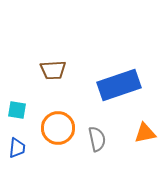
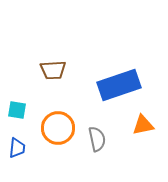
orange triangle: moved 2 px left, 8 px up
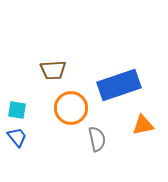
orange circle: moved 13 px right, 20 px up
blue trapezoid: moved 11 px up; rotated 45 degrees counterclockwise
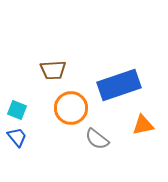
cyan square: rotated 12 degrees clockwise
gray semicircle: rotated 140 degrees clockwise
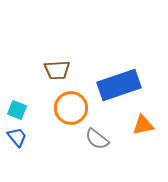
brown trapezoid: moved 4 px right
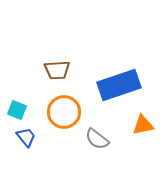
orange circle: moved 7 px left, 4 px down
blue trapezoid: moved 9 px right
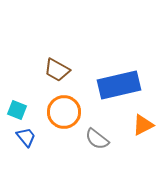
brown trapezoid: rotated 32 degrees clockwise
blue rectangle: rotated 6 degrees clockwise
orange triangle: rotated 15 degrees counterclockwise
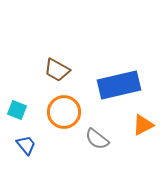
blue trapezoid: moved 8 px down
